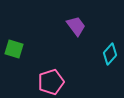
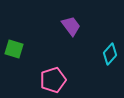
purple trapezoid: moved 5 px left
pink pentagon: moved 2 px right, 2 px up
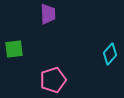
purple trapezoid: moved 23 px left, 12 px up; rotated 35 degrees clockwise
green square: rotated 24 degrees counterclockwise
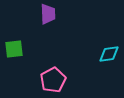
cyan diamond: moved 1 px left; rotated 40 degrees clockwise
pink pentagon: rotated 10 degrees counterclockwise
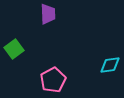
green square: rotated 30 degrees counterclockwise
cyan diamond: moved 1 px right, 11 px down
